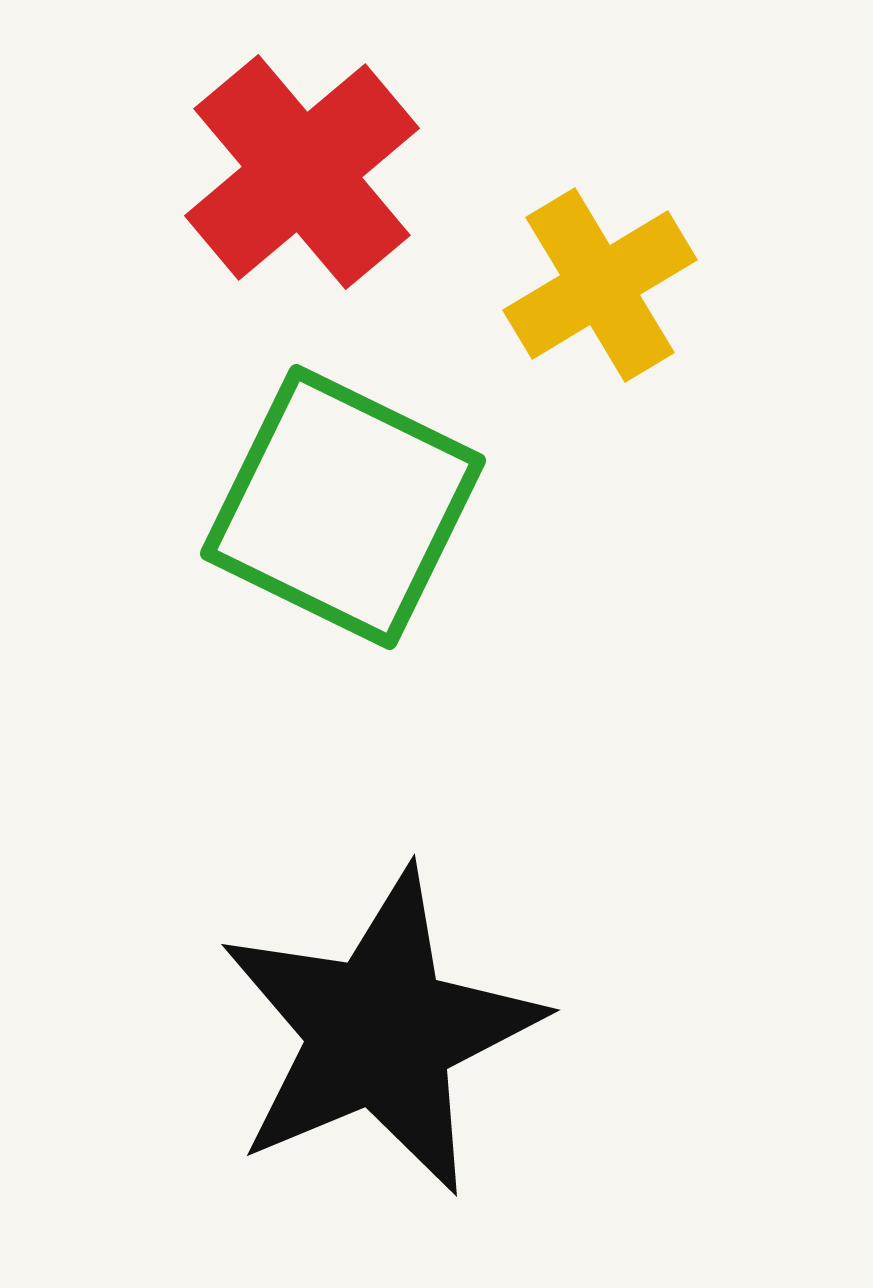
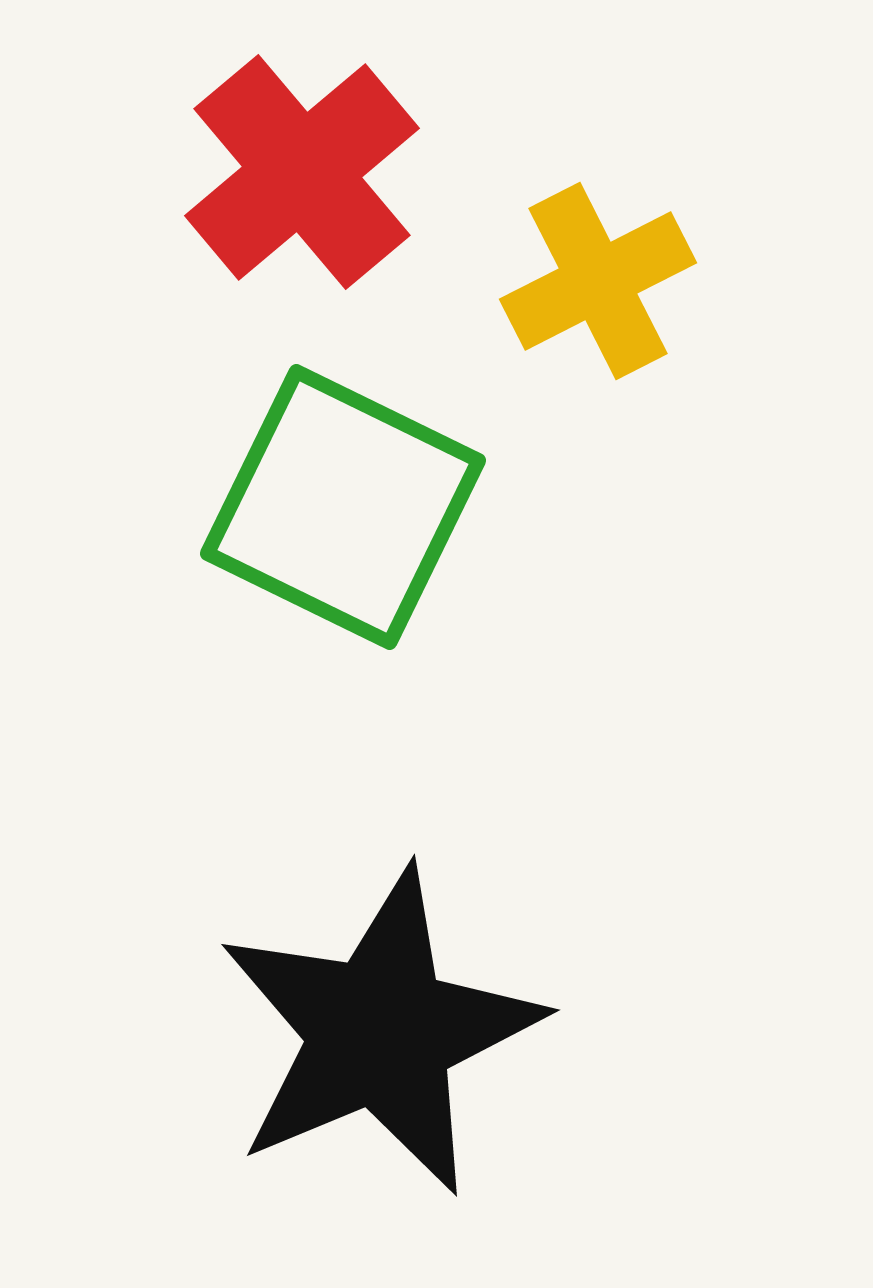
yellow cross: moved 2 px left, 4 px up; rotated 4 degrees clockwise
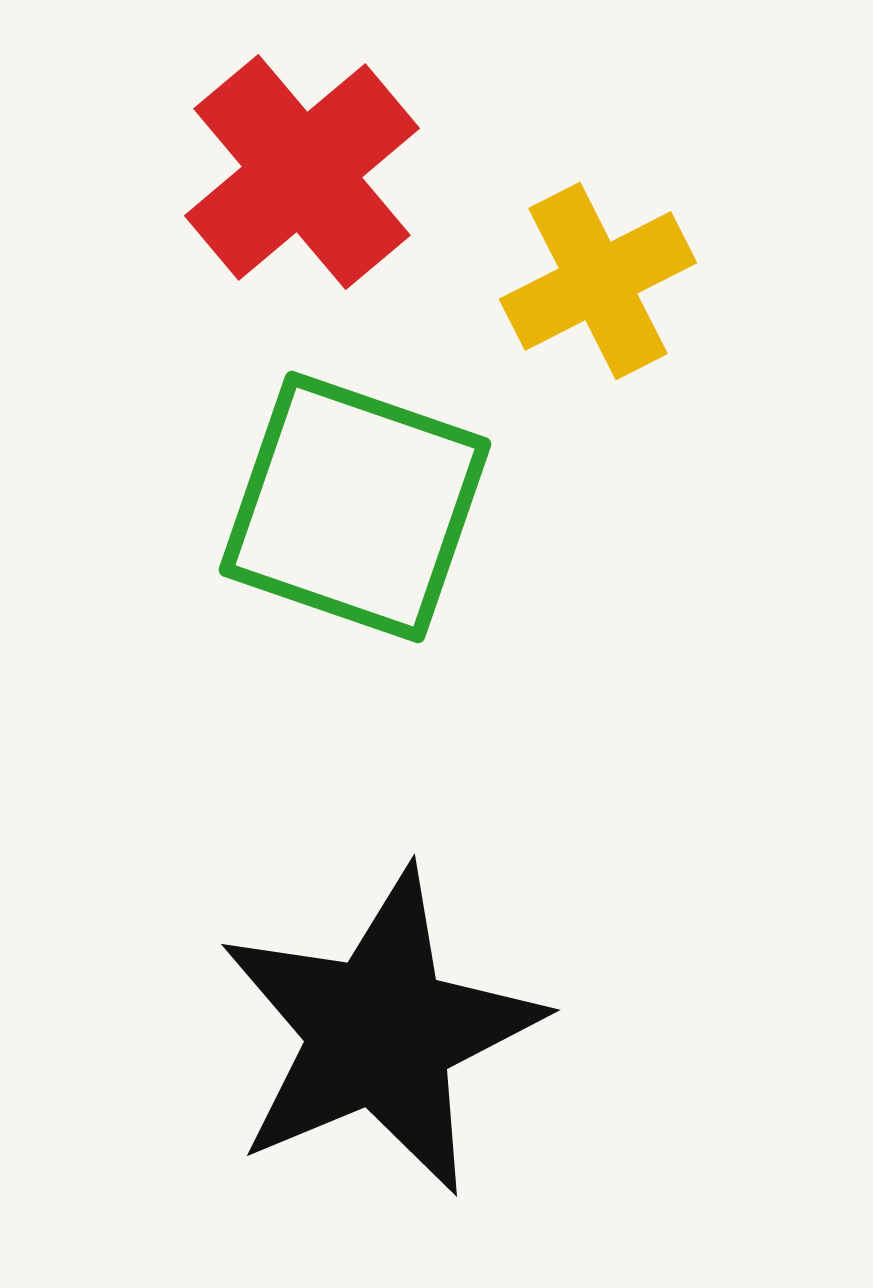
green square: moved 12 px right; rotated 7 degrees counterclockwise
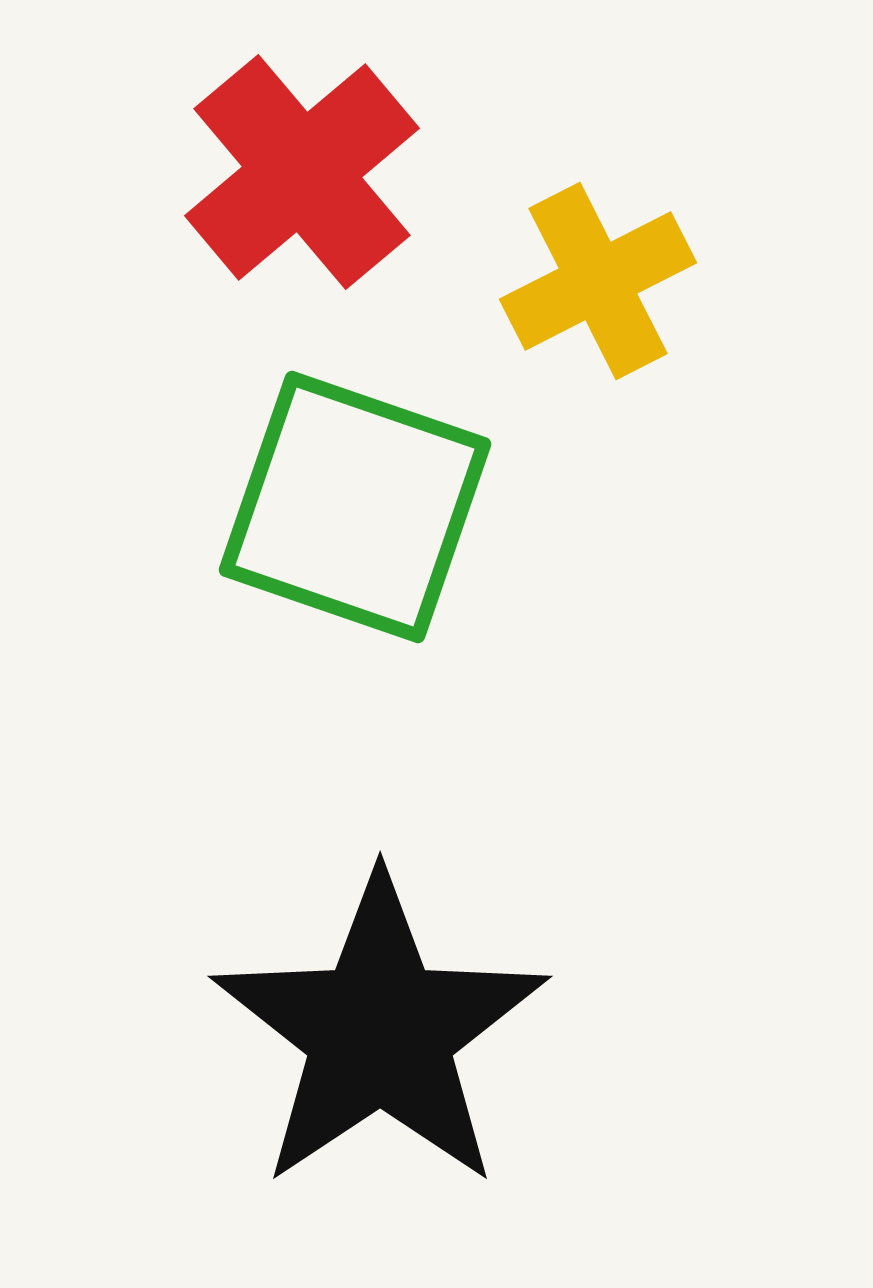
black star: rotated 11 degrees counterclockwise
